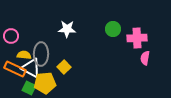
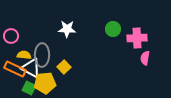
gray ellipse: moved 1 px right, 1 px down
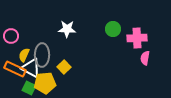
yellow semicircle: rotated 72 degrees counterclockwise
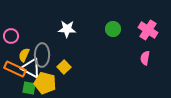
pink cross: moved 11 px right, 8 px up; rotated 36 degrees clockwise
yellow pentagon: rotated 20 degrees clockwise
green square: rotated 16 degrees counterclockwise
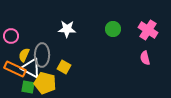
pink semicircle: rotated 24 degrees counterclockwise
yellow square: rotated 16 degrees counterclockwise
green square: moved 1 px left, 1 px up
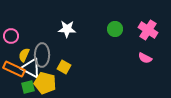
green circle: moved 2 px right
pink semicircle: rotated 48 degrees counterclockwise
orange rectangle: moved 1 px left
green square: rotated 24 degrees counterclockwise
